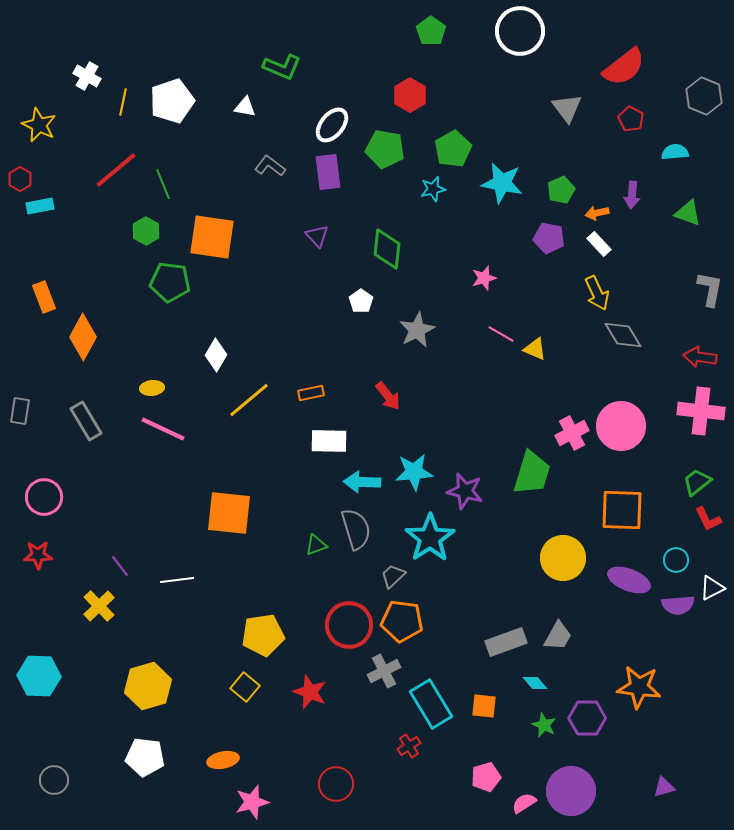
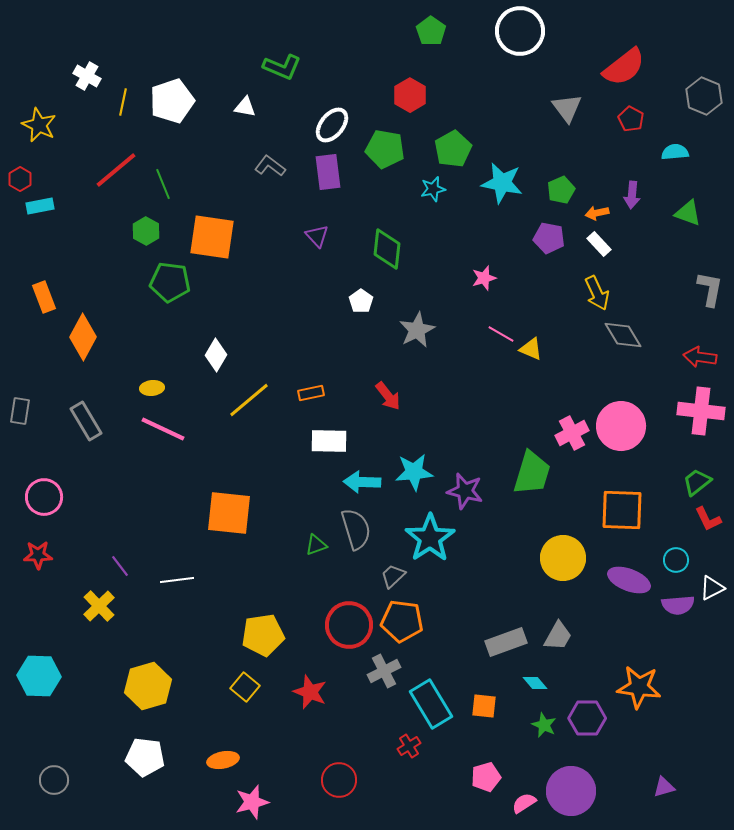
yellow triangle at (535, 349): moved 4 px left
red circle at (336, 784): moved 3 px right, 4 px up
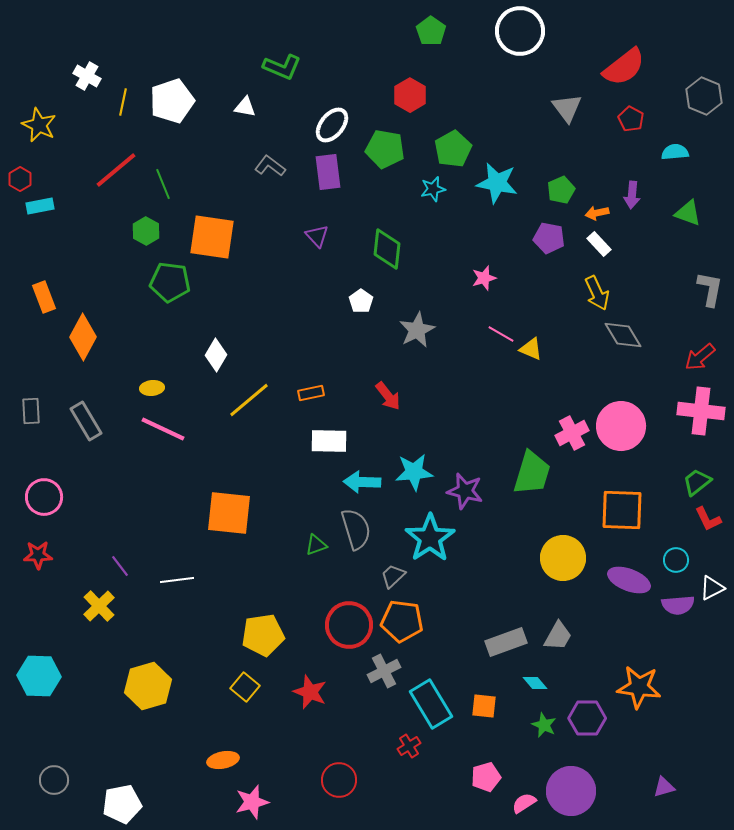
cyan star at (502, 183): moved 5 px left
red arrow at (700, 357): rotated 48 degrees counterclockwise
gray rectangle at (20, 411): moved 11 px right; rotated 12 degrees counterclockwise
white pentagon at (145, 757): moved 23 px left, 47 px down; rotated 18 degrees counterclockwise
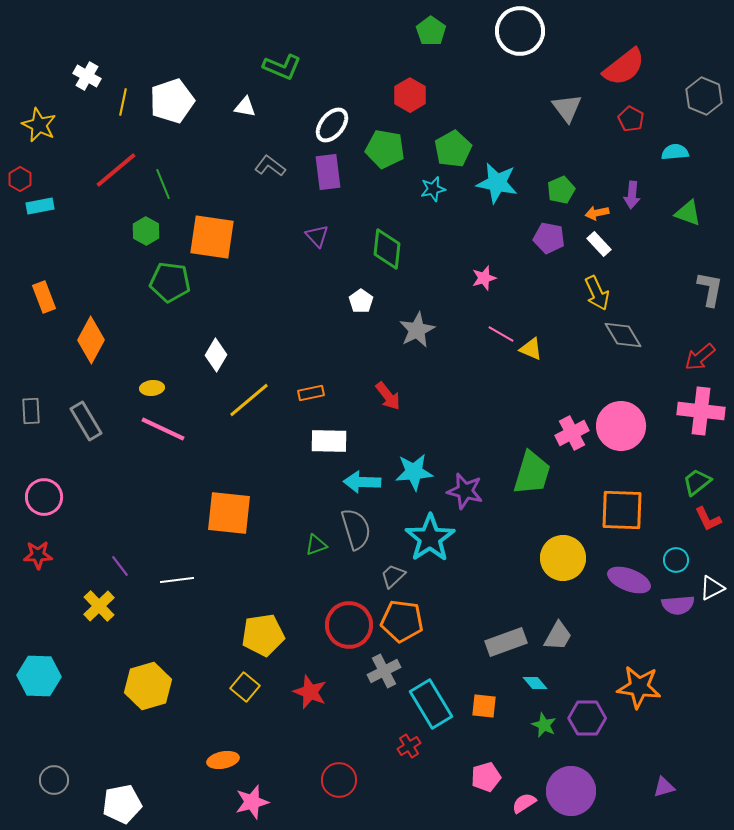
orange diamond at (83, 337): moved 8 px right, 3 px down
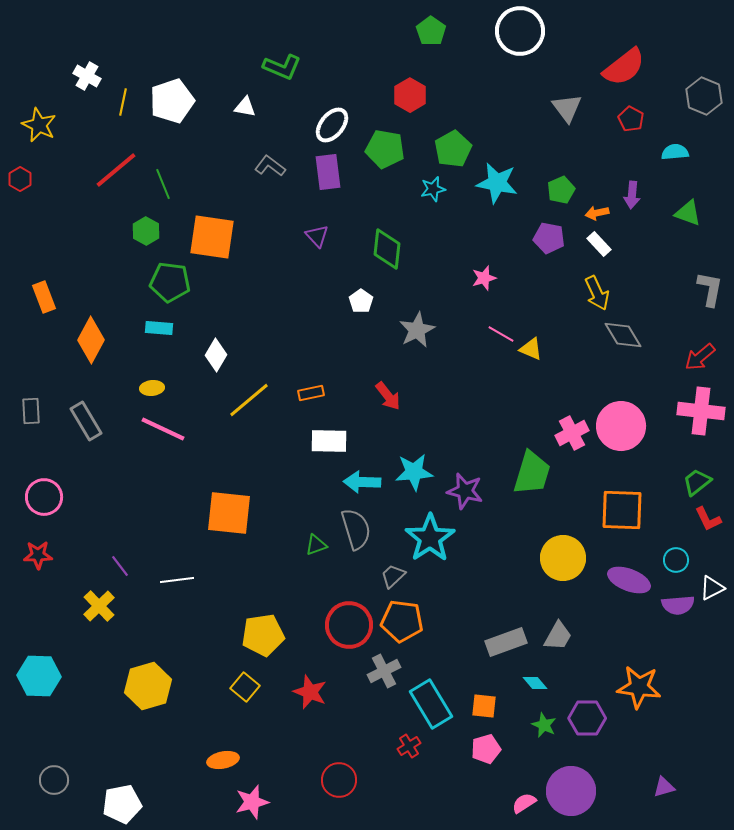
cyan rectangle at (40, 206): moved 119 px right, 122 px down; rotated 16 degrees clockwise
pink pentagon at (486, 777): moved 28 px up
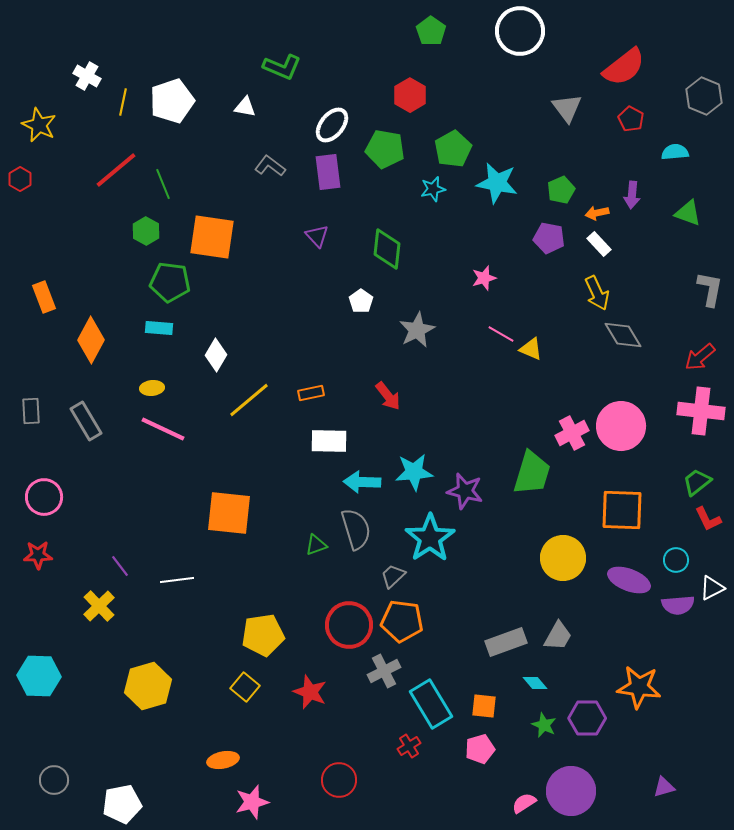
pink pentagon at (486, 749): moved 6 px left
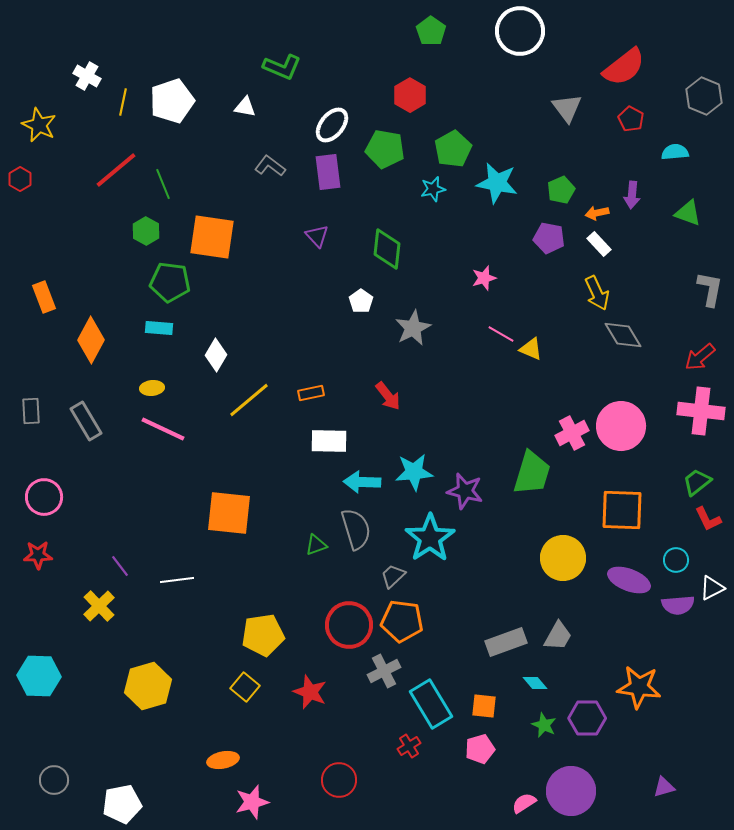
gray star at (417, 330): moved 4 px left, 2 px up
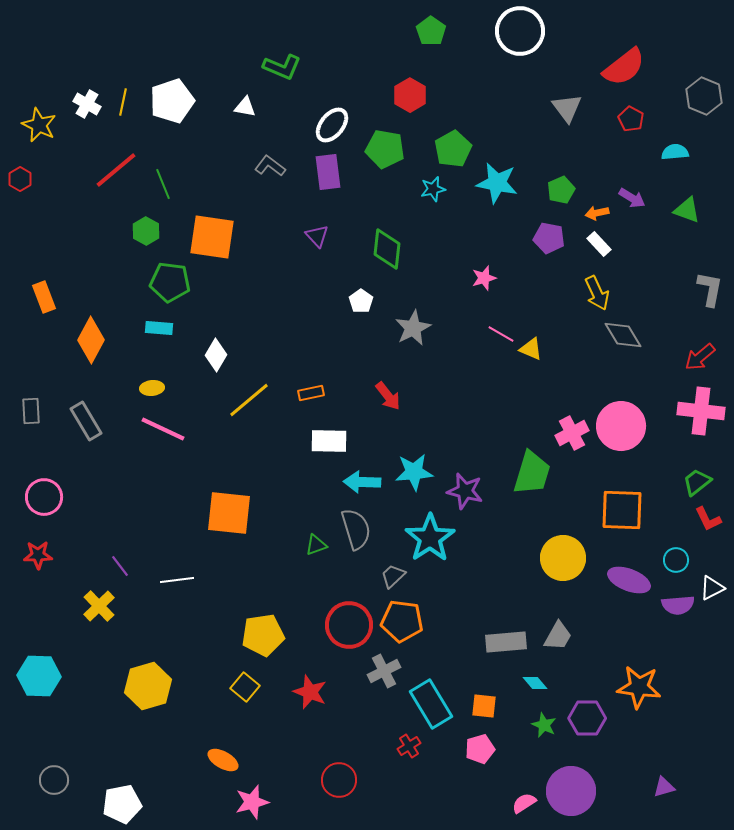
white cross at (87, 76): moved 28 px down
purple arrow at (632, 195): moved 3 px down; rotated 64 degrees counterclockwise
green triangle at (688, 213): moved 1 px left, 3 px up
gray rectangle at (506, 642): rotated 15 degrees clockwise
orange ellipse at (223, 760): rotated 40 degrees clockwise
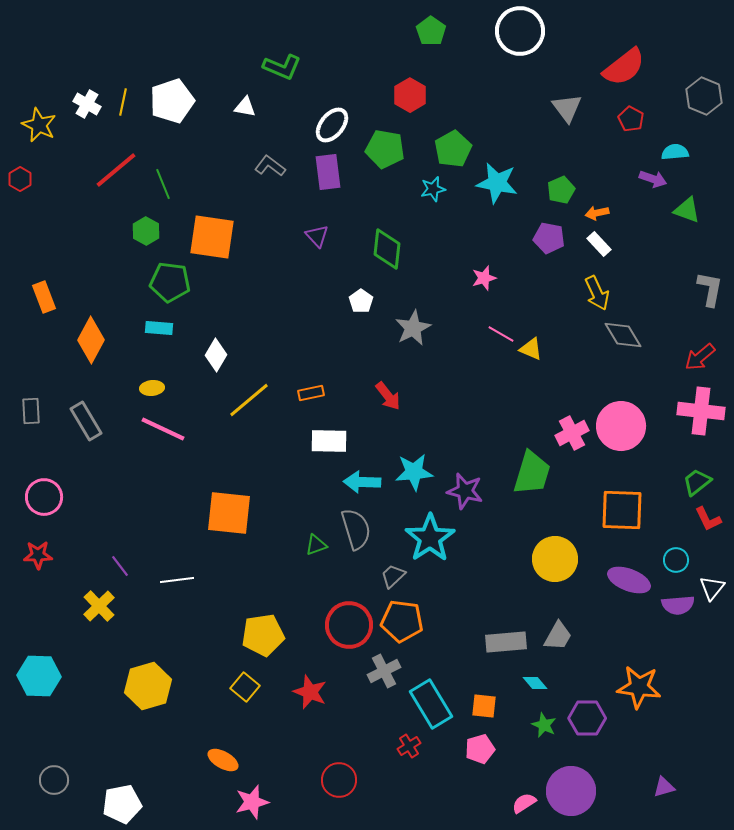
purple arrow at (632, 198): moved 21 px right, 19 px up; rotated 12 degrees counterclockwise
yellow circle at (563, 558): moved 8 px left, 1 px down
white triangle at (712, 588): rotated 24 degrees counterclockwise
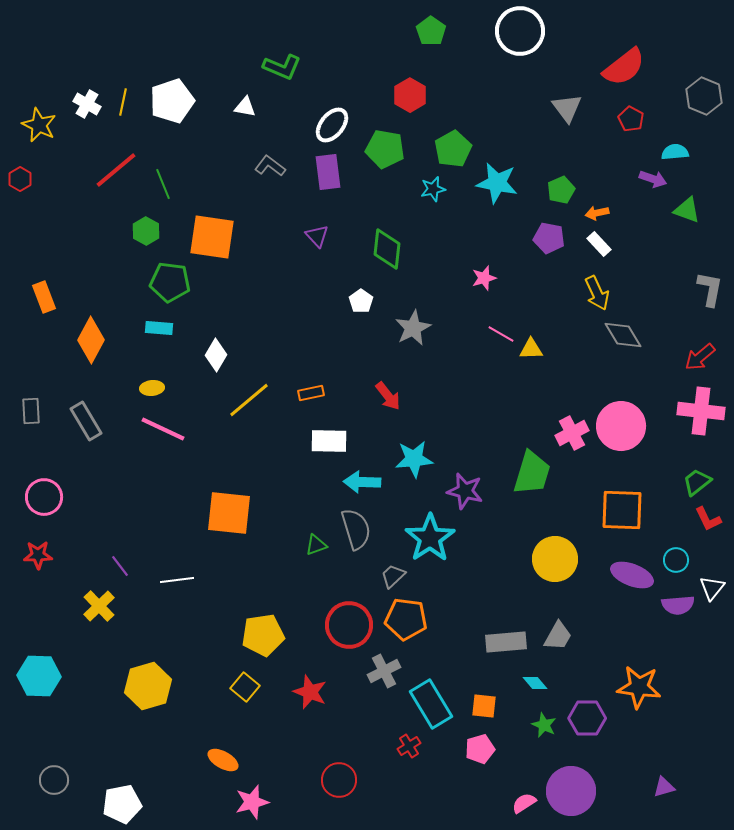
yellow triangle at (531, 349): rotated 25 degrees counterclockwise
cyan star at (414, 472): moved 13 px up
purple ellipse at (629, 580): moved 3 px right, 5 px up
orange pentagon at (402, 621): moved 4 px right, 2 px up
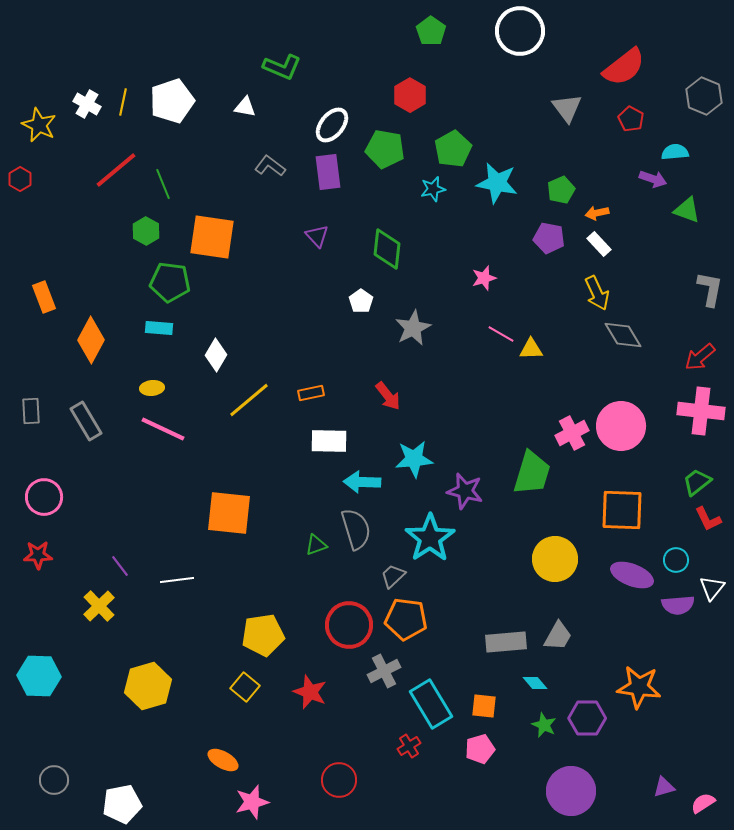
pink semicircle at (524, 803): moved 179 px right
